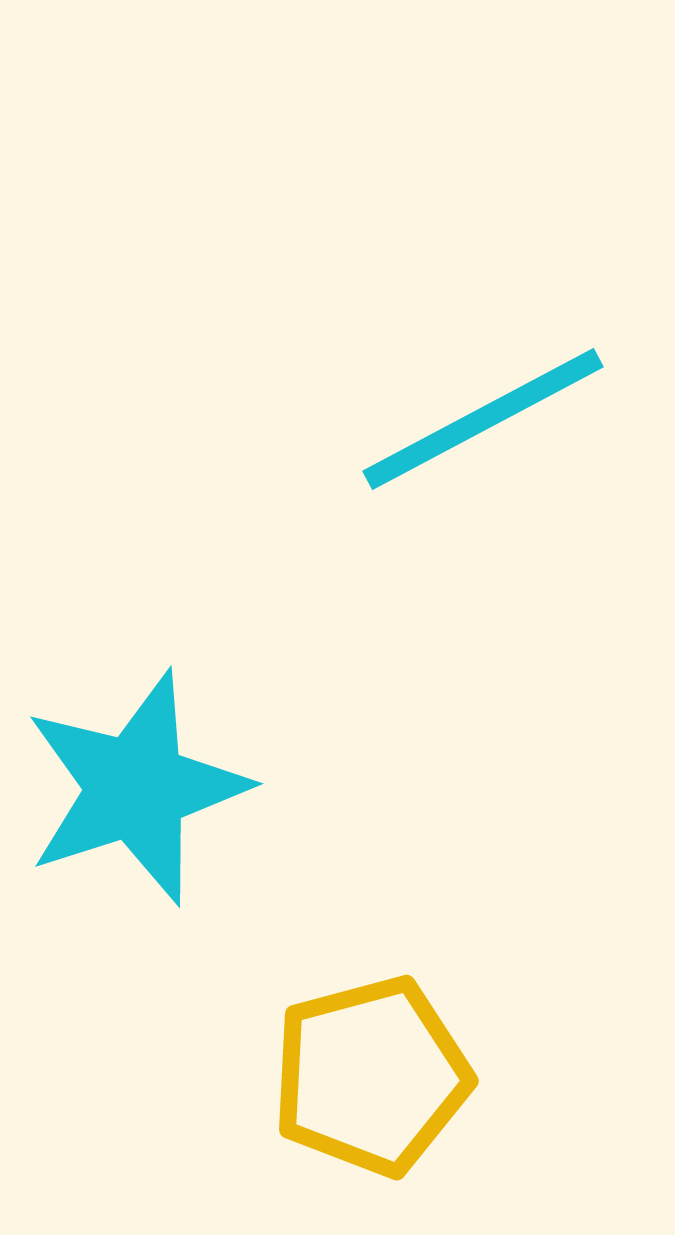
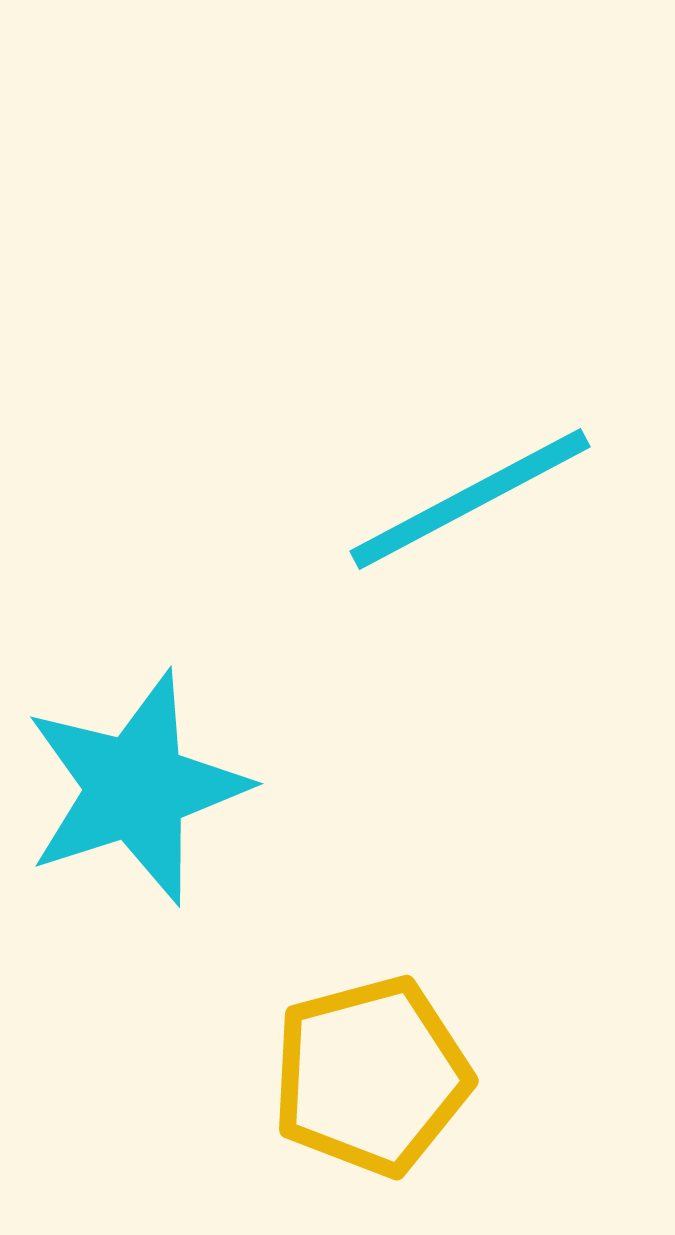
cyan line: moved 13 px left, 80 px down
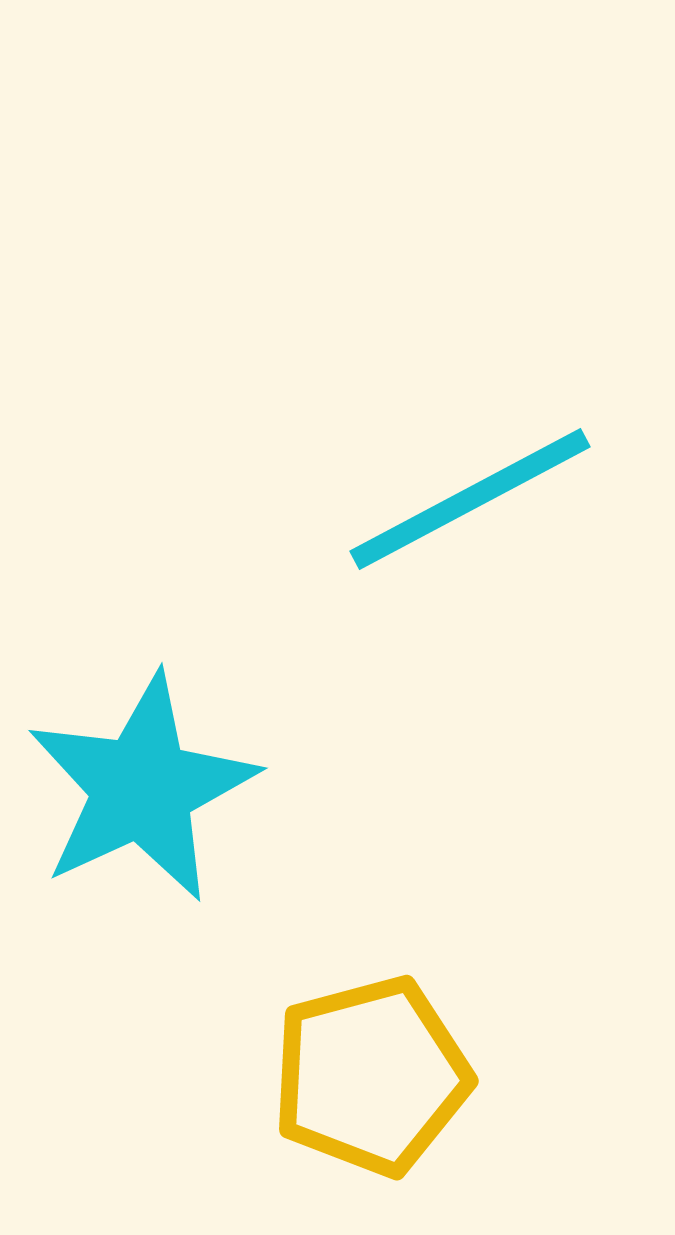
cyan star: moved 6 px right; rotated 7 degrees counterclockwise
